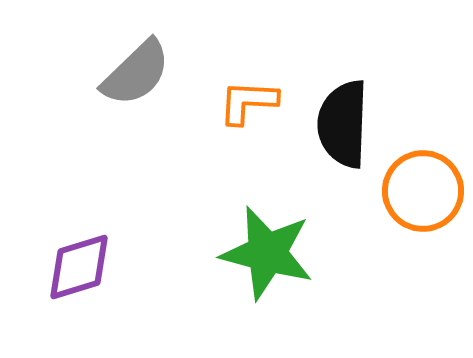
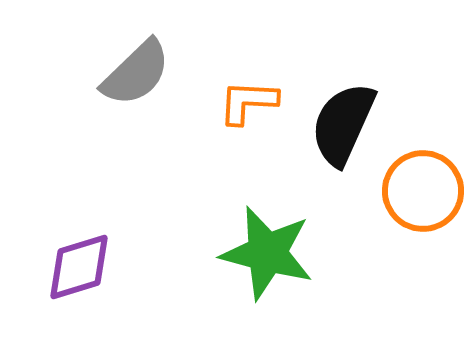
black semicircle: rotated 22 degrees clockwise
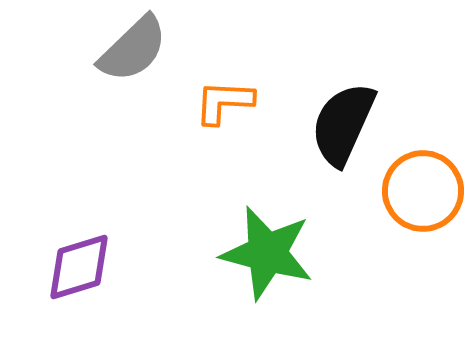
gray semicircle: moved 3 px left, 24 px up
orange L-shape: moved 24 px left
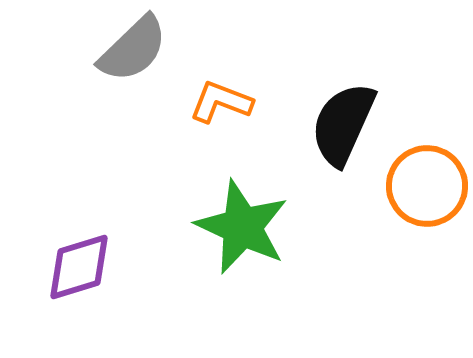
orange L-shape: moved 3 px left; rotated 18 degrees clockwise
orange circle: moved 4 px right, 5 px up
green star: moved 25 px left, 26 px up; rotated 10 degrees clockwise
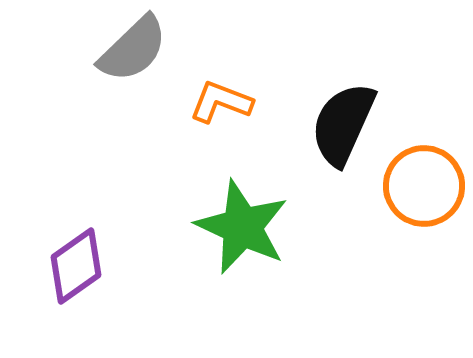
orange circle: moved 3 px left
purple diamond: moved 3 px left, 1 px up; rotated 18 degrees counterclockwise
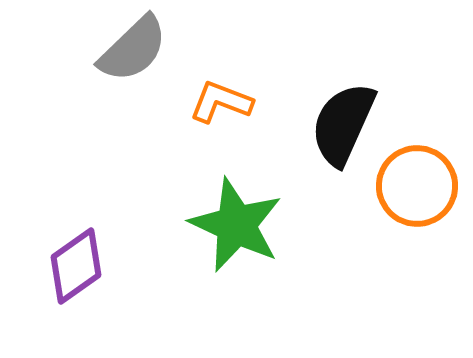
orange circle: moved 7 px left
green star: moved 6 px left, 2 px up
